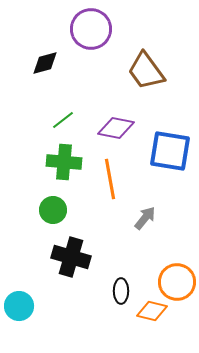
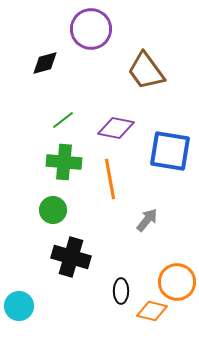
gray arrow: moved 2 px right, 2 px down
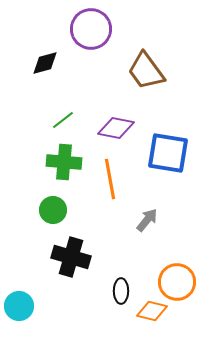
blue square: moved 2 px left, 2 px down
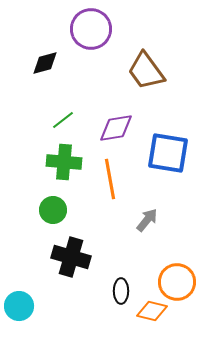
purple diamond: rotated 21 degrees counterclockwise
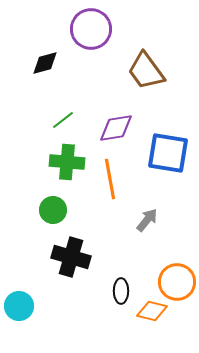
green cross: moved 3 px right
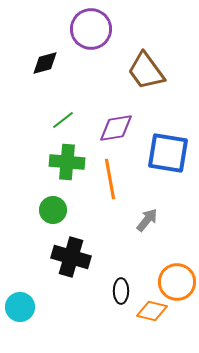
cyan circle: moved 1 px right, 1 px down
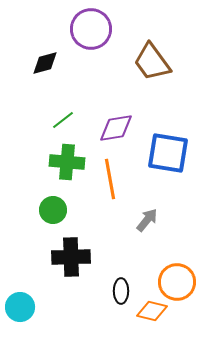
brown trapezoid: moved 6 px right, 9 px up
black cross: rotated 18 degrees counterclockwise
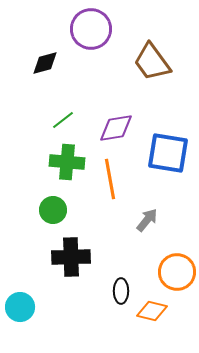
orange circle: moved 10 px up
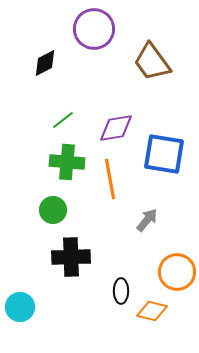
purple circle: moved 3 px right
black diamond: rotated 12 degrees counterclockwise
blue square: moved 4 px left, 1 px down
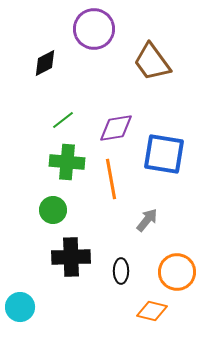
orange line: moved 1 px right
black ellipse: moved 20 px up
